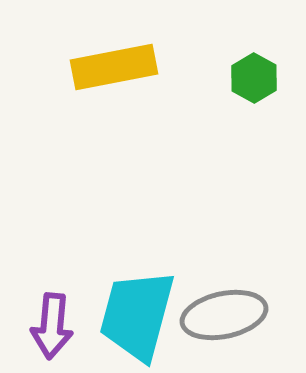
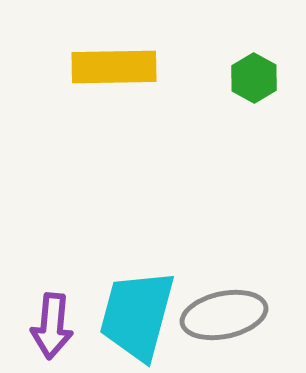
yellow rectangle: rotated 10 degrees clockwise
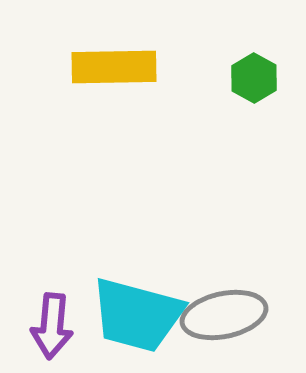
cyan trapezoid: rotated 90 degrees counterclockwise
